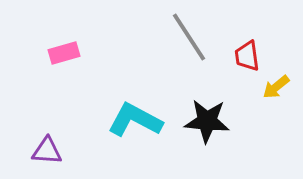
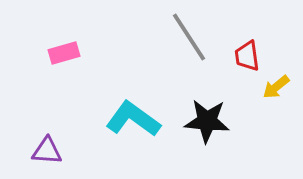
cyan L-shape: moved 2 px left, 1 px up; rotated 8 degrees clockwise
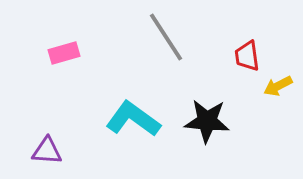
gray line: moved 23 px left
yellow arrow: moved 2 px right, 1 px up; rotated 12 degrees clockwise
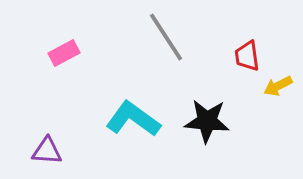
pink rectangle: rotated 12 degrees counterclockwise
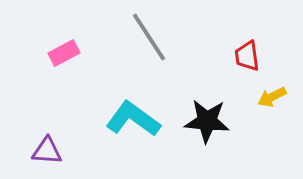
gray line: moved 17 px left
yellow arrow: moved 6 px left, 11 px down
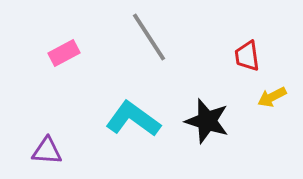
black star: rotated 12 degrees clockwise
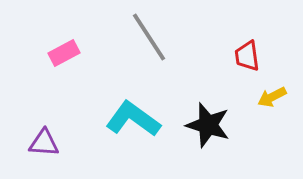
black star: moved 1 px right, 4 px down
purple triangle: moved 3 px left, 8 px up
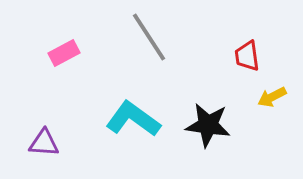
black star: rotated 9 degrees counterclockwise
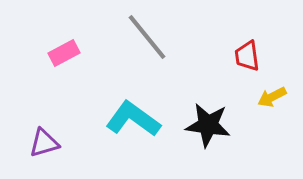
gray line: moved 2 px left; rotated 6 degrees counterclockwise
purple triangle: rotated 20 degrees counterclockwise
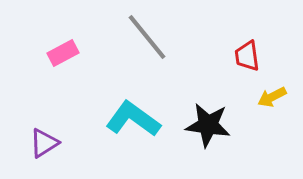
pink rectangle: moved 1 px left
purple triangle: rotated 16 degrees counterclockwise
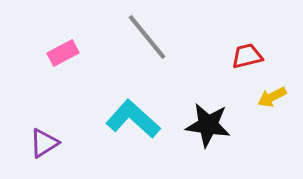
red trapezoid: rotated 84 degrees clockwise
cyan L-shape: rotated 6 degrees clockwise
